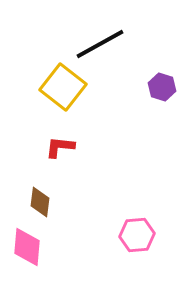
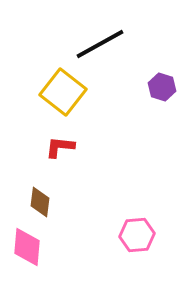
yellow square: moved 5 px down
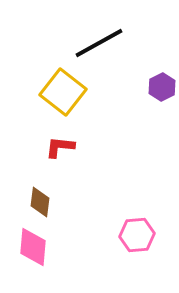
black line: moved 1 px left, 1 px up
purple hexagon: rotated 16 degrees clockwise
pink diamond: moved 6 px right
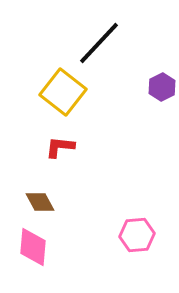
black line: rotated 18 degrees counterclockwise
brown diamond: rotated 36 degrees counterclockwise
